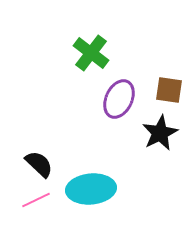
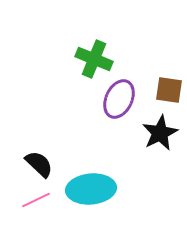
green cross: moved 3 px right, 6 px down; rotated 15 degrees counterclockwise
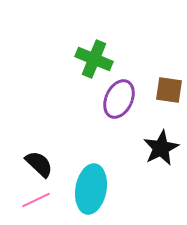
black star: moved 1 px right, 15 px down
cyan ellipse: rotated 75 degrees counterclockwise
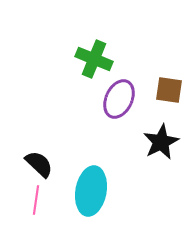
black star: moved 6 px up
cyan ellipse: moved 2 px down
pink line: rotated 56 degrees counterclockwise
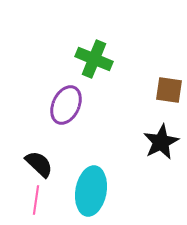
purple ellipse: moved 53 px left, 6 px down
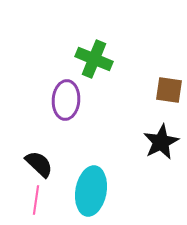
purple ellipse: moved 5 px up; rotated 21 degrees counterclockwise
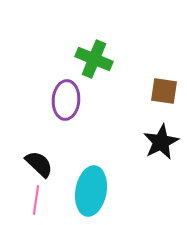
brown square: moved 5 px left, 1 px down
